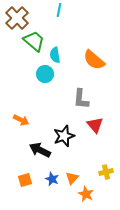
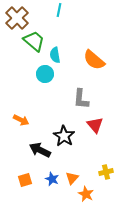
black star: rotated 20 degrees counterclockwise
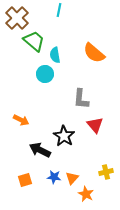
orange semicircle: moved 7 px up
blue star: moved 2 px right, 2 px up; rotated 16 degrees counterclockwise
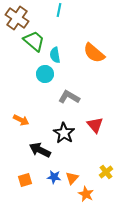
brown cross: rotated 10 degrees counterclockwise
gray L-shape: moved 12 px left, 2 px up; rotated 115 degrees clockwise
black star: moved 3 px up
yellow cross: rotated 24 degrees counterclockwise
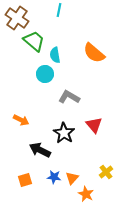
red triangle: moved 1 px left
